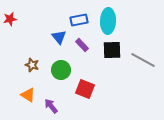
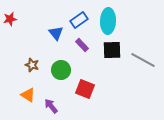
blue rectangle: rotated 24 degrees counterclockwise
blue triangle: moved 3 px left, 4 px up
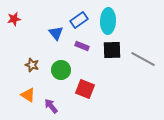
red star: moved 4 px right
purple rectangle: moved 1 px down; rotated 24 degrees counterclockwise
gray line: moved 1 px up
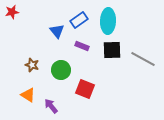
red star: moved 2 px left, 7 px up
blue triangle: moved 1 px right, 2 px up
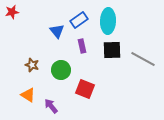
purple rectangle: rotated 56 degrees clockwise
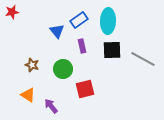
green circle: moved 2 px right, 1 px up
red square: rotated 36 degrees counterclockwise
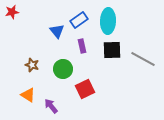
red square: rotated 12 degrees counterclockwise
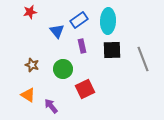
red star: moved 18 px right
gray line: rotated 40 degrees clockwise
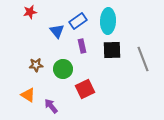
blue rectangle: moved 1 px left, 1 px down
brown star: moved 4 px right; rotated 24 degrees counterclockwise
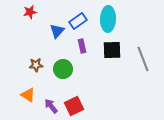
cyan ellipse: moved 2 px up
blue triangle: rotated 21 degrees clockwise
red square: moved 11 px left, 17 px down
